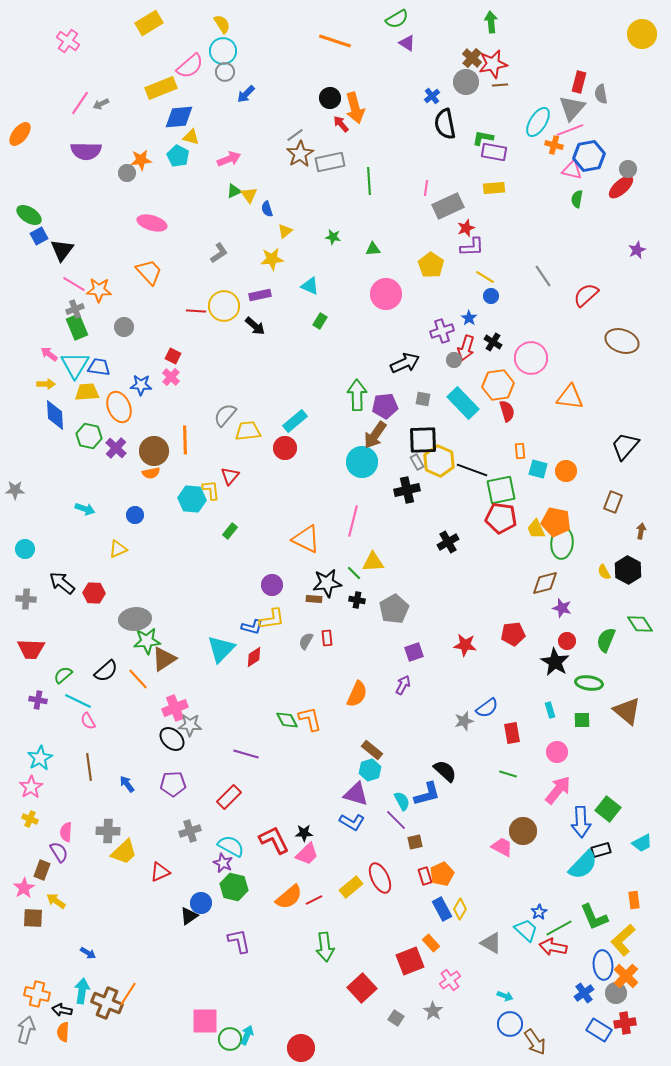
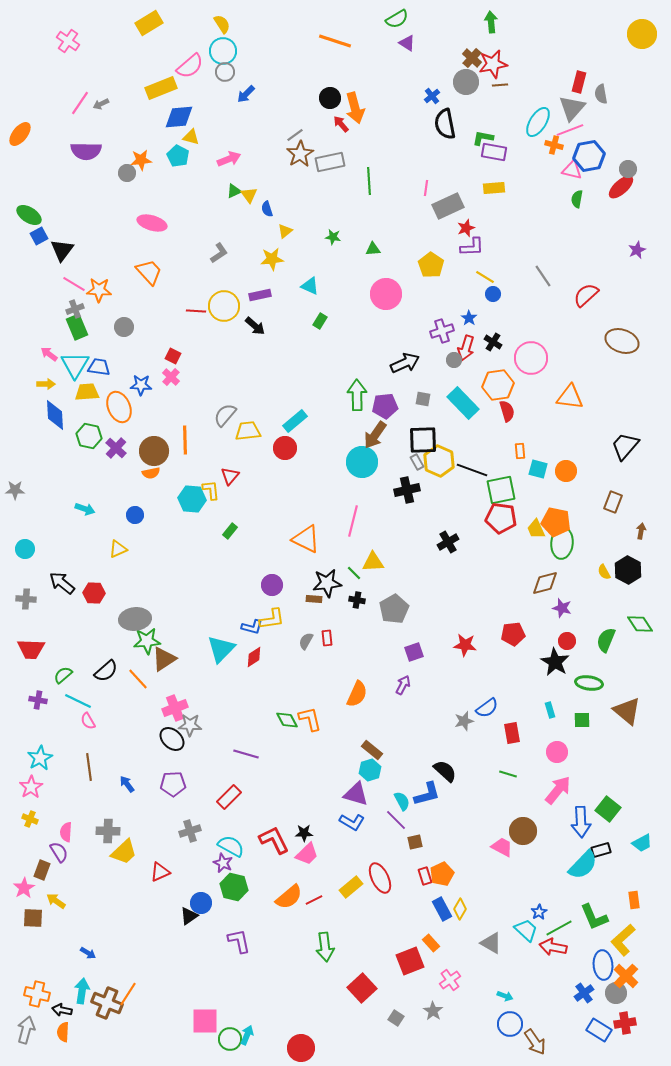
blue circle at (491, 296): moved 2 px right, 2 px up
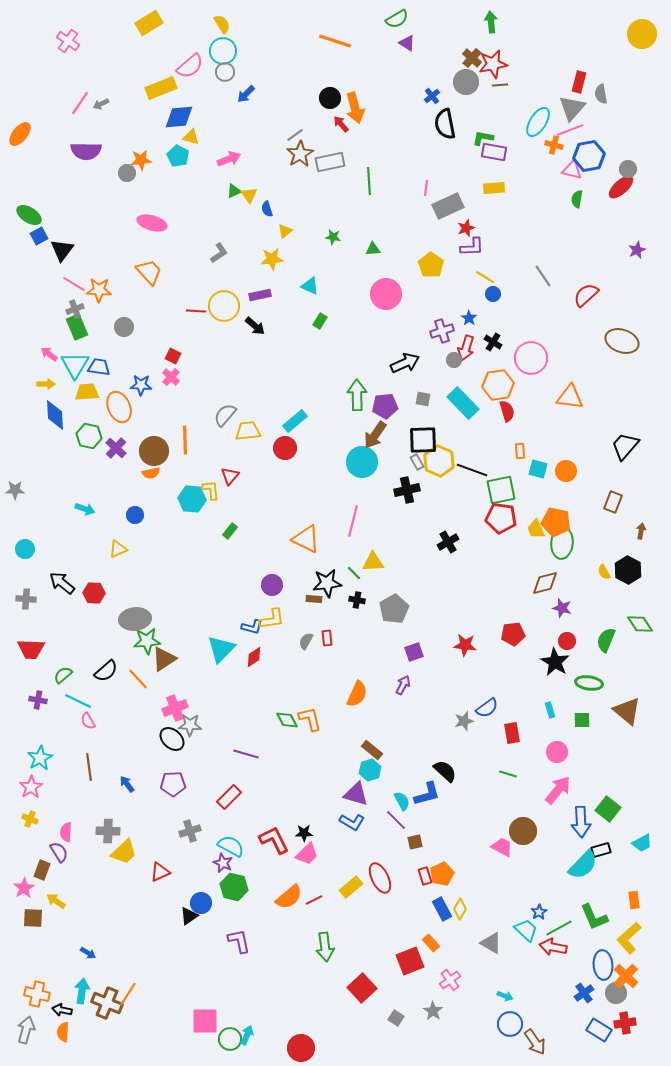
yellow L-shape at (623, 940): moved 6 px right, 2 px up
